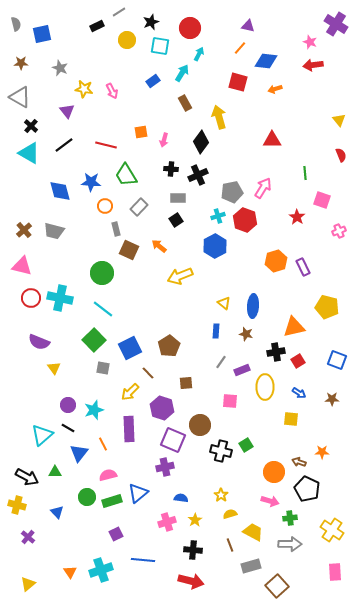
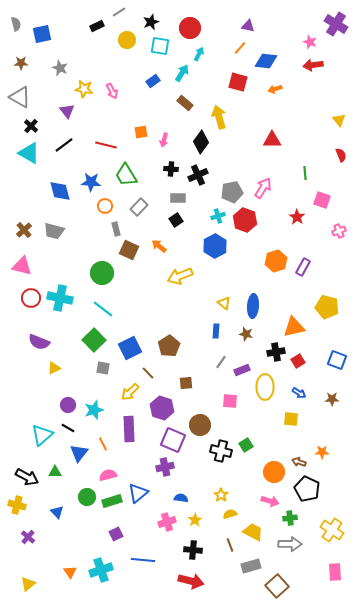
brown rectangle at (185, 103): rotated 21 degrees counterclockwise
purple rectangle at (303, 267): rotated 54 degrees clockwise
yellow triangle at (54, 368): rotated 40 degrees clockwise
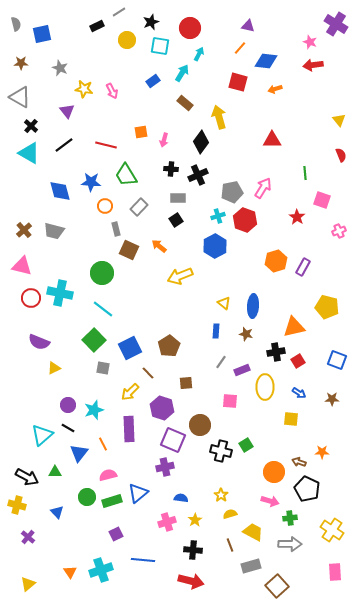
cyan cross at (60, 298): moved 5 px up
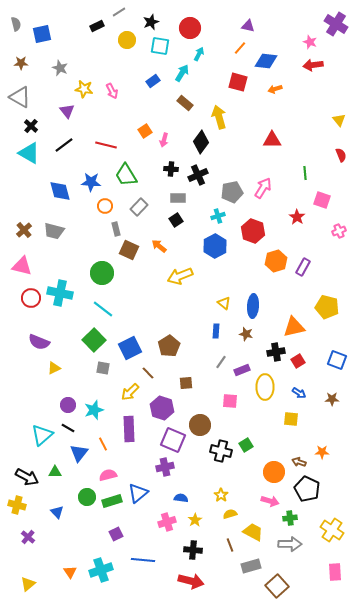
orange square at (141, 132): moved 4 px right, 1 px up; rotated 24 degrees counterclockwise
red hexagon at (245, 220): moved 8 px right, 11 px down
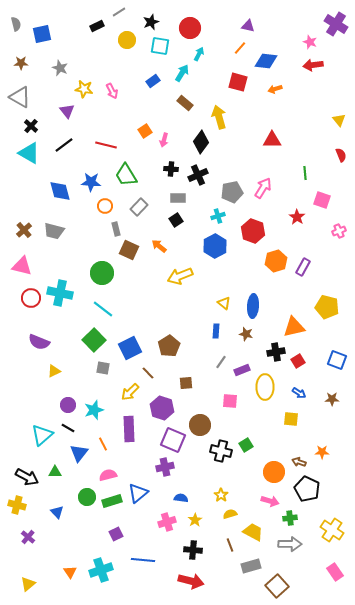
yellow triangle at (54, 368): moved 3 px down
pink rectangle at (335, 572): rotated 30 degrees counterclockwise
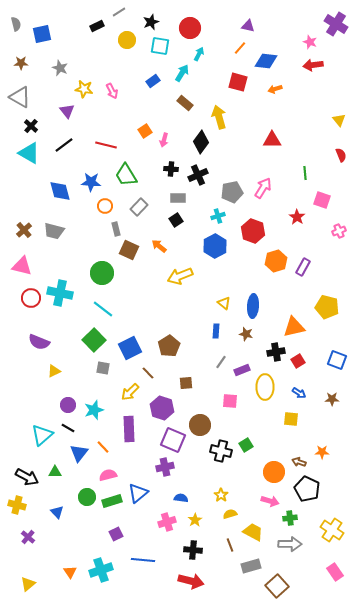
orange line at (103, 444): moved 3 px down; rotated 16 degrees counterclockwise
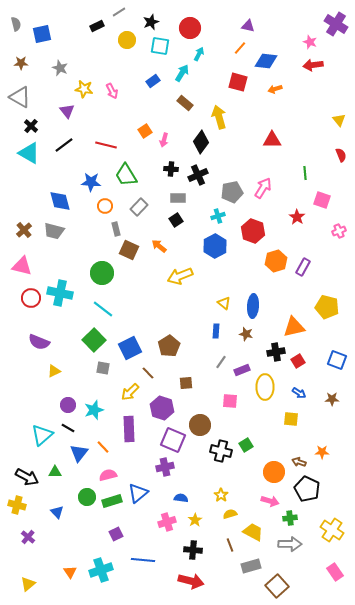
blue diamond at (60, 191): moved 10 px down
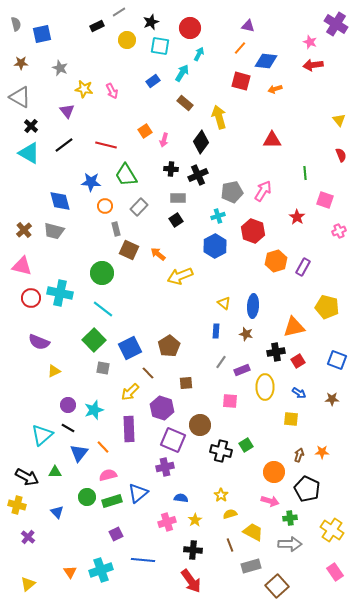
red square at (238, 82): moved 3 px right, 1 px up
pink arrow at (263, 188): moved 3 px down
pink square at (322, 200): moved 3 px right
orange arrow at (159, 246): moved 1 px left, 8 px down
brown arrow at (299, 462): moved 7 px up; rotated 88 degrees clockwise
red arrow at (191, 581): rotated 40 degrees clockwise
